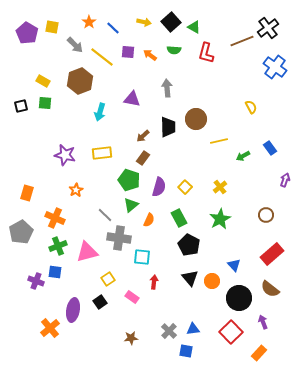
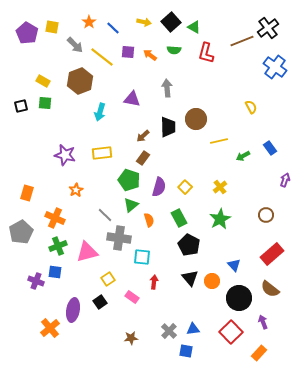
orange semicircle at (149, 220): rotated 40 degrees counterclockwise
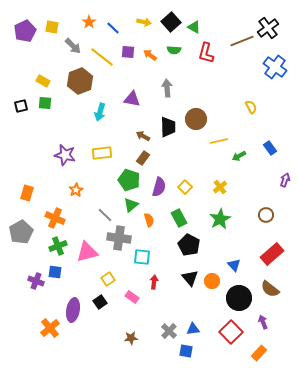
purple pentagon at (27, 33): moved 2 px left, 2 px up; rotated 15 degrees clockwise
gray arrow at (75, 45): moved 2 px left, 1 px down
brown arrow at (143, 136): rotated 72 degrees clockwise
green arrow at (243, 156): moved 4 px left
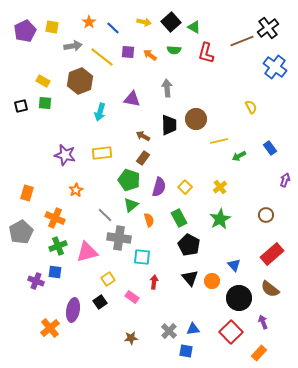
gray arrow at (73, 46): rotated 54 degrees counterclockwise
black trapezoid at (168, 127): moved 1 px right, 2 px up
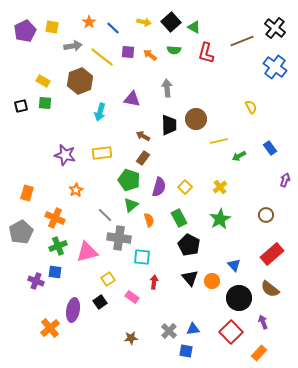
black cross at (268, 28): moved 7 px right; rotated 15 degrees counterclockwise
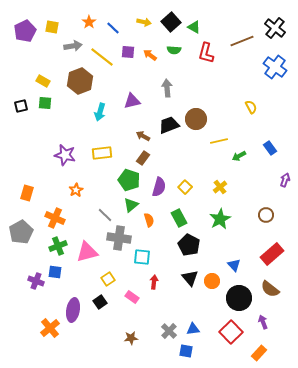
purple triangle at (132, 99): moved 2 px down; rotated 24 degrees counterclockwise
black trapezoid at (169, 125): rotated 110 degrees counterclockwise
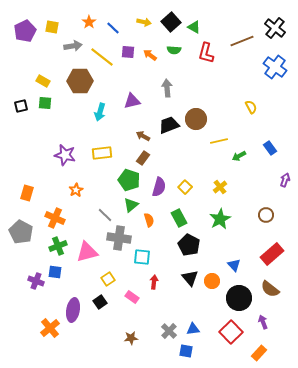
brown hexagon at (80, 81): rotated 20 degrees clockwise
gray pentagon at (21, 232): rotated 15 degrees counterclockwise
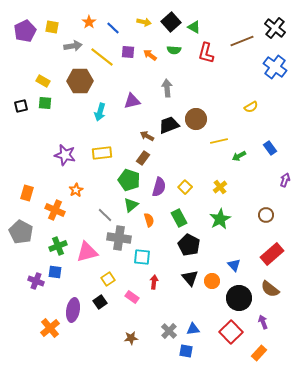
yellow semicircle at (251, 107): rotated 88 degrees clockwise
brown arrow at (143, 136): moved 4 px right
orange cross at (55, 218): moved 8 px up
